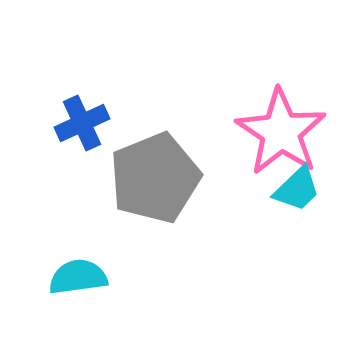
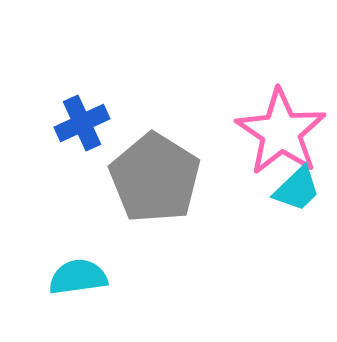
gray pentagon: rotated 18 degrees counterclockwise
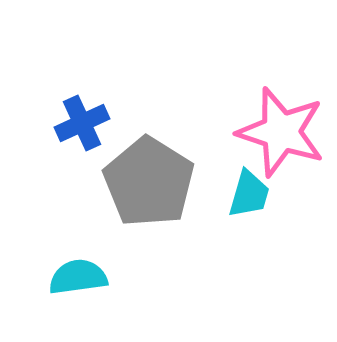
pink star: rotated 16 degrees counterclockwise
gray pentagon: moved 6 px left, 4 px down
cyan trapezoid: moved 48 px left, 5 px down; rotated 30 degrees counterclockwise
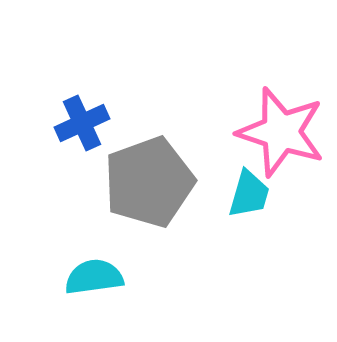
gray pentagon: rotated 20 degrees clockwise
cyan semicircle: moved 16 px right
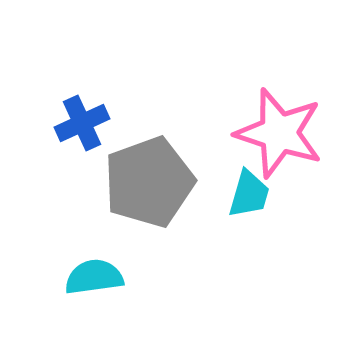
pink star: moved 2 px left, 1 px down
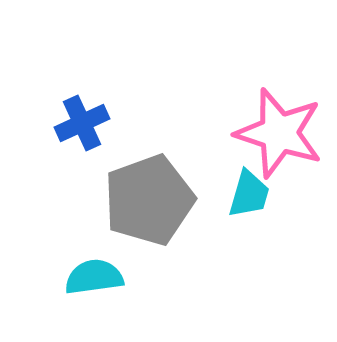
gray pentagon: moved 18 px down
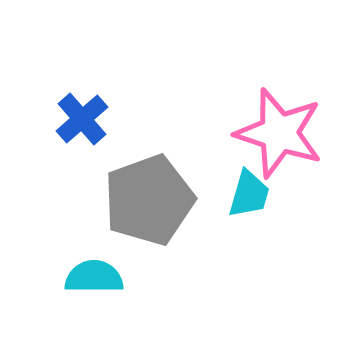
blue cross: moved 4 px up; rotated 16 degrees counterclockwise
cyan semicircle: rotated 8 degrees clockwise
